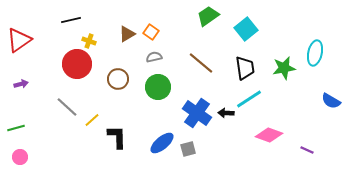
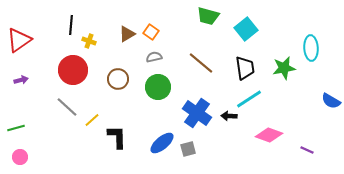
green trapezoid: rotated 130 degrees counterclockwise
black line: moved 5 px down; rotated 72 degrees counterclockwise
cyan ellipse: moved 4 px left, 5 px up; rotated 15 degrees counterclockwise
red circle: moved 4 px left, 6 px down
purple arrow: moved 4 px up
black arrow: moved 3 px right, 3 px down
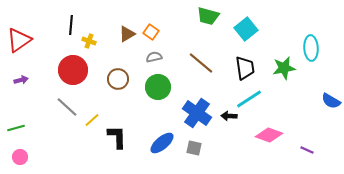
gray square: moved 6 px right, 1 px up; rotated 28 degrees clockwise
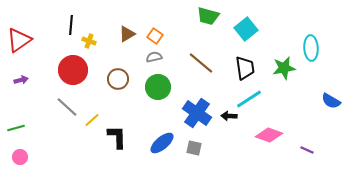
orange square: moved 4 px right, 4 px down
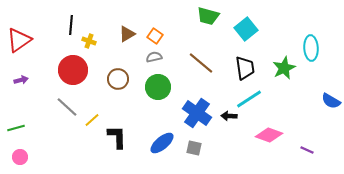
green star: rotated 15 degrees counterclockwise
